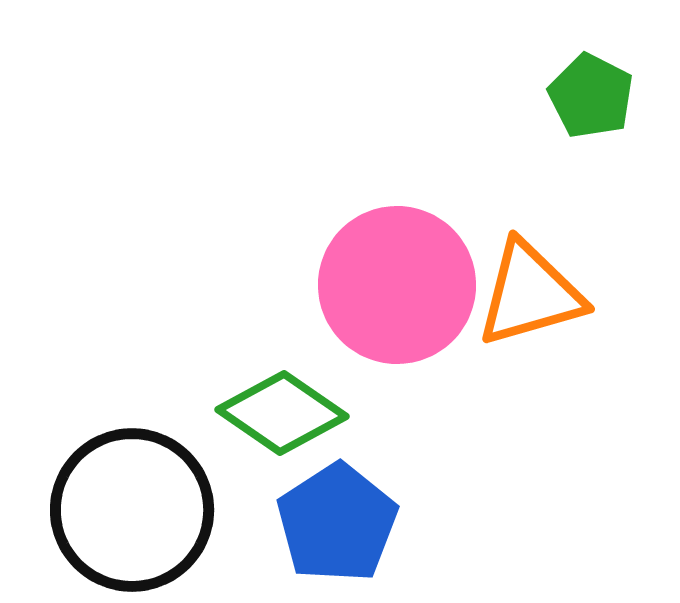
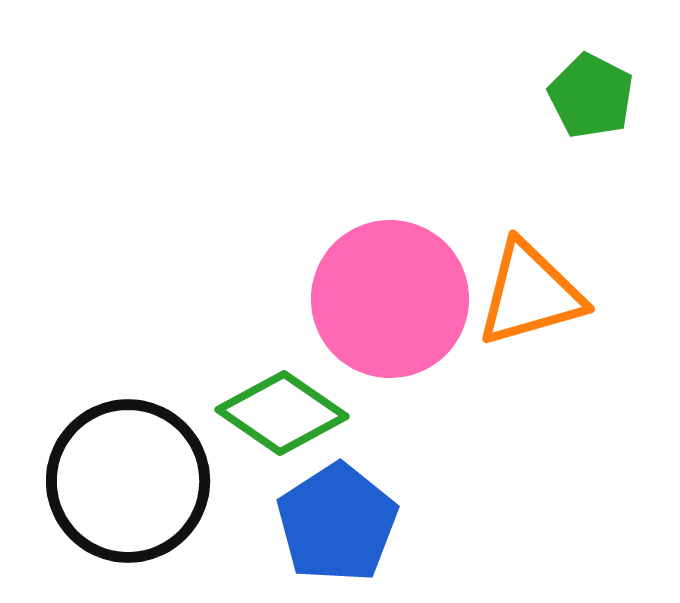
pink circle: moved 7 px left, 14 px down
black circle: moved 4 px left, 29 px up
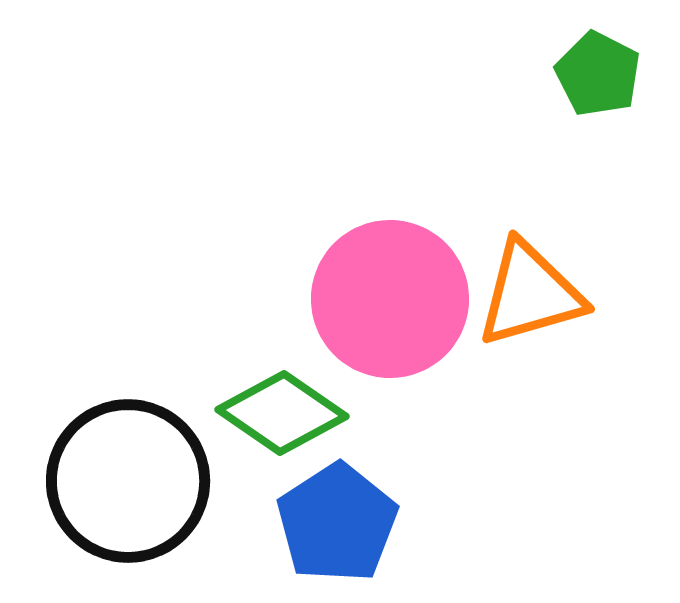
green pentagon: moved 7 px right, 22 px up
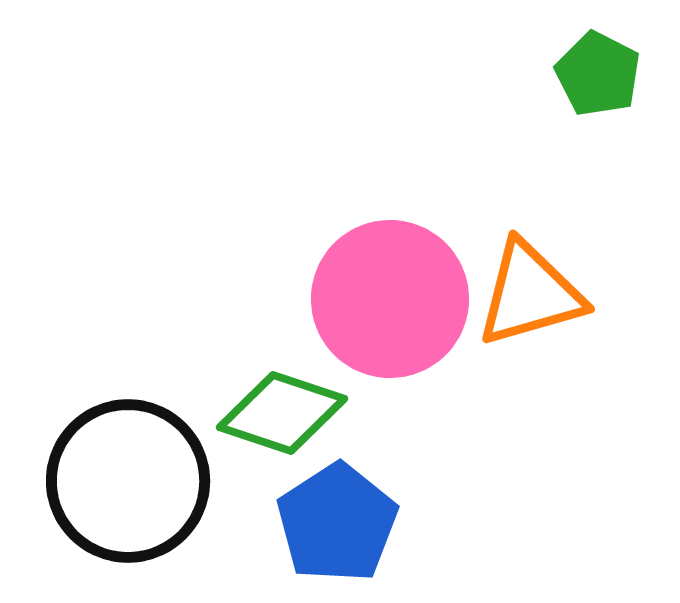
green diamond: rotated 16 degrees counterclockwise
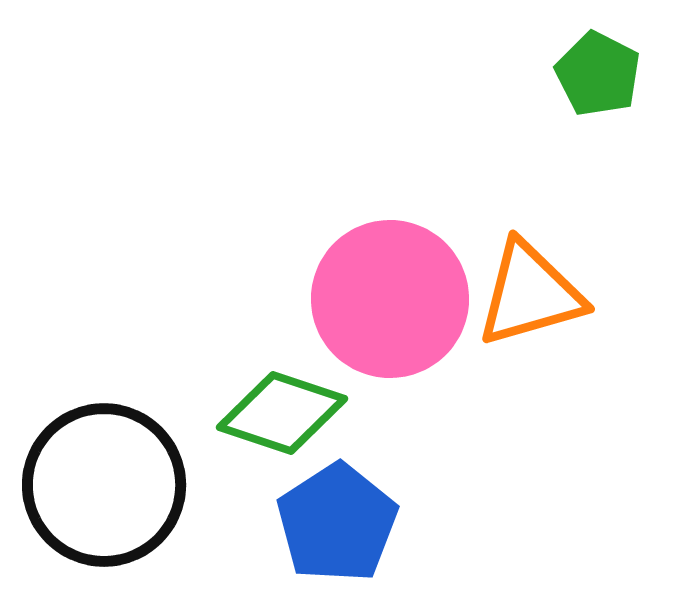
black circle: moved 24 px left, 4 px down
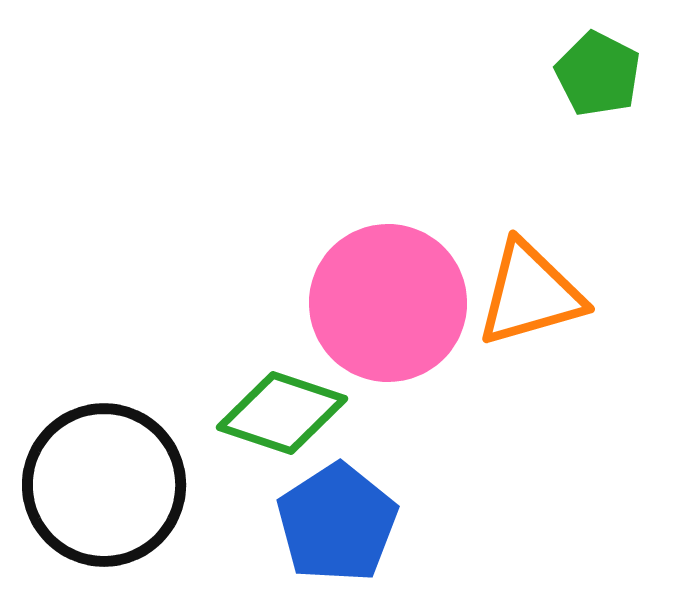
pink circle: moved 2 px left, 4 px down
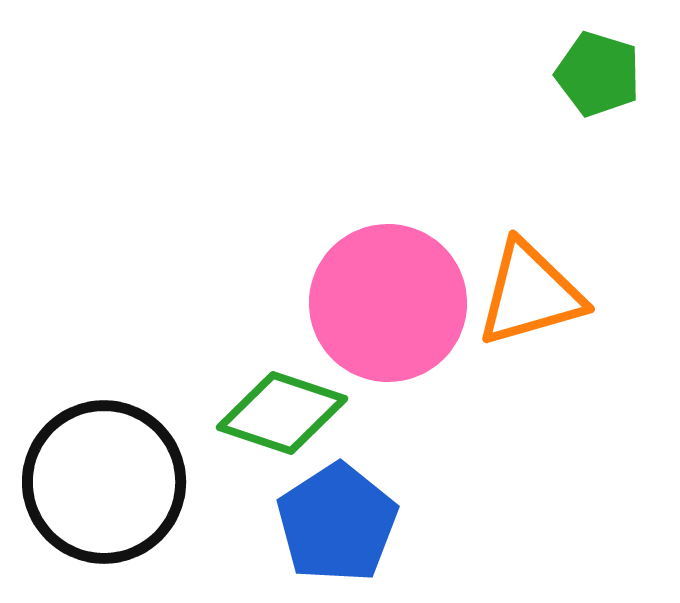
green pentagon: rotated 10 degrees counterclockwise
black circle: moved 3 px up
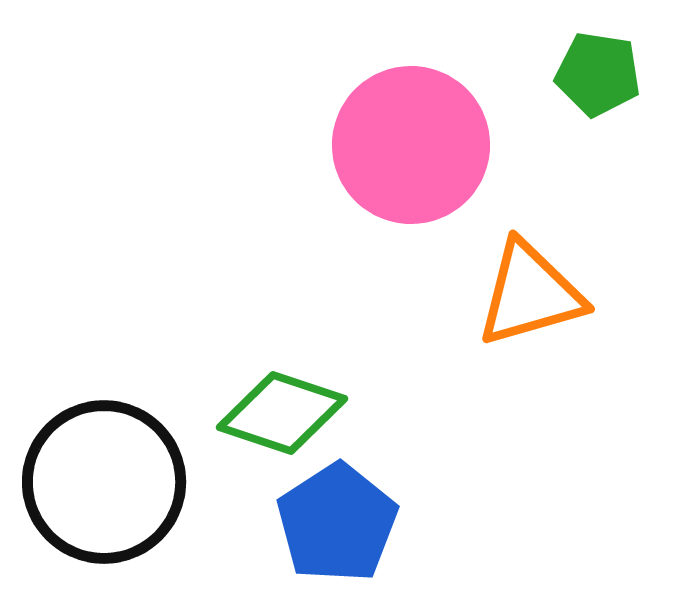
green pentagon: rotated 8 degrees counterclockwise
pink circle: moved 23 px right, 158 px up
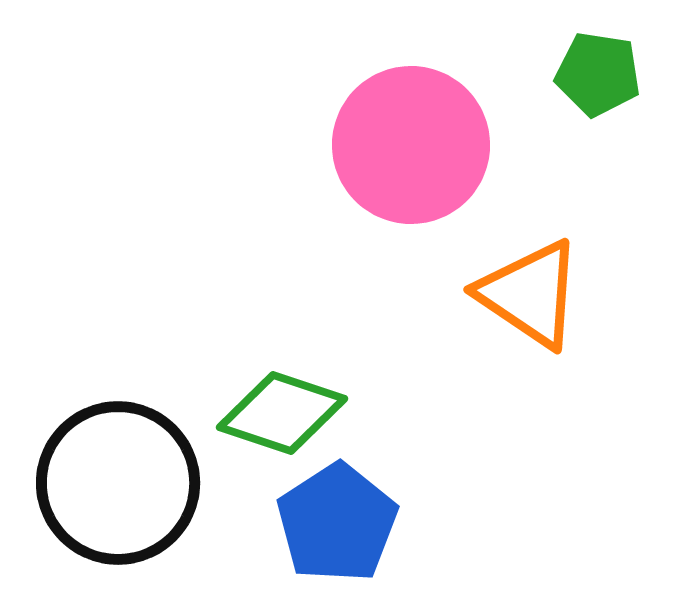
orange triangle: rotated 50 degrees clockwise
black circle: moved 14 px right, 1 px down
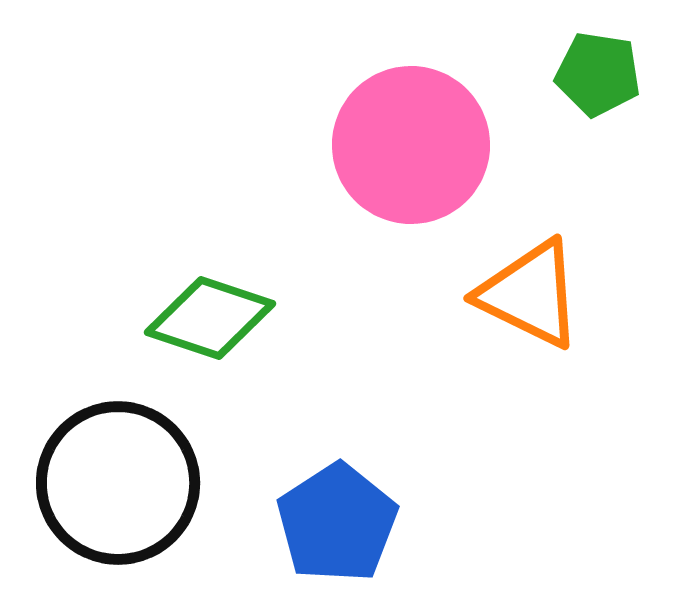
orange triangle: rotated 8 degrees counterclockwise
green diamond: moved 72 px left, 95 px up
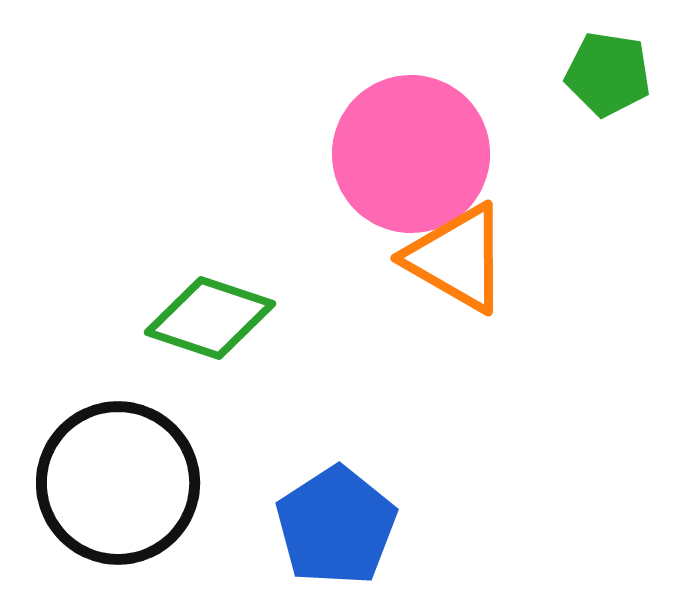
green pentagon: moved 10 px right
pink circle: moved 9 px down
orange triangle: moved 73 px left, 36 px up; rotated 4 degrees clockwise
blue pentagon: moved 1 px left, 3 px down
